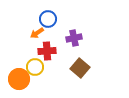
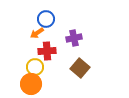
blue circle: moved 2 px left
orange circle: moved 12 px right, 5 px down
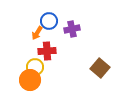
blue circle: moved 3 px right, 2 px down
orange arrow: rotated 24 degrees counterclockwise
purple cross: moved 2 px left, 9 px up
brown square: moved 20 px right
orange circle: moved 1 px left, 4 px up
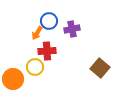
orange circle: moved 17 px left, 1 px up
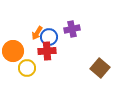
blue circle: moved 16 px down
yellow circle: moved 8 px left, 1 px down
orange circle: moved 28 px up
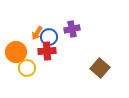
orange circle: moved 3 px right, 1 px down
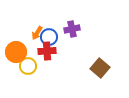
yellow circle: moved 1 px right, 2 px up
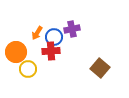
blue circle: moved 5 px right
red cross: moved 4 px right
yellow circle: moved 3 px down
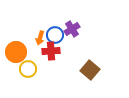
purple cross: rotated 21 degrees counterclockwise
orange arrow: moved 3 px right, 5 px down; rotated 16 degrees counterclockwise
blue circle: moved 1 px right, 2 px up
brown square: moved 10 px left, 2 px down
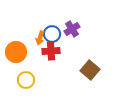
blue circle: moved 3 px left, 1 px up
yellow circle: moved 2 px left, 11 px down
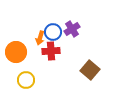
blue circle: moved 1 px right, 2 px up
